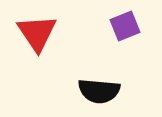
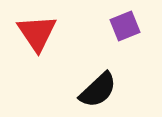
black semicircle: moved 1 px left, 1 px up; rotated 48 degrees counterclockwise
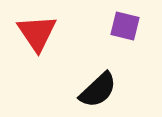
purple square: rotated 36 degrees clockwise
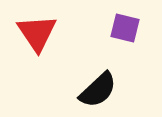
purple square: moved 2 px down
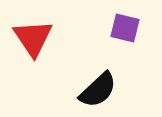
red triangle: moved 4 px left, 5 px down
